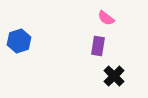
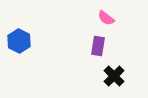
blue hexagon: rotated 15 degrees counterclockwise
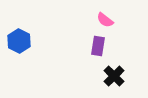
pink semicircle: moved 1 px left, 2 px down
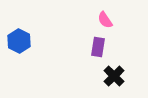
pink semicircle: rotated 18 degrees clockwise
purple rectangle: moved 1 px down
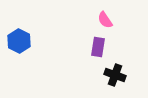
black cross: moved 1 px right, 1 px up; rotated 25 degrees counterclockwise
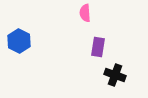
pink semicircle: moved 20 px left, 7 px up; rotated 30 degrees clockwise
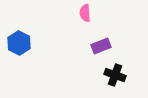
blue hexagon: moved 2 px down
purple rectangle: moved 3 px right, 1 px up; rotated 60 degrees clockwise
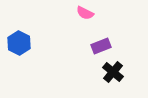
pink semicircle: rotated 60 degrees counterclockwise
black cross: moved 2 px left, 3 px up; rotated 20 degrees clockwise
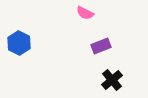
black cross: moved 1 px left, 8 px down; rotated 10 degrees clockwise
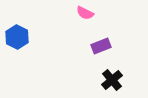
blue hexagon: moved 2 px left, 6 px up
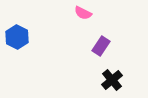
pink semicircle: moved 2 px left
purple rectangle: rotated 36 degrees counterclockwise
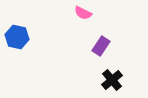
blue hexagon: rotated 15 degrees counterclockwise
